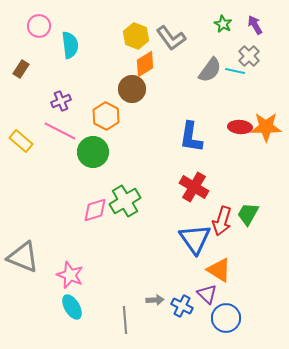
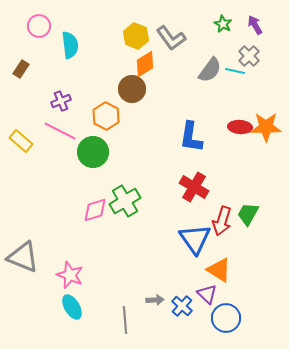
blue cross: rotated 15 degrees clockwise
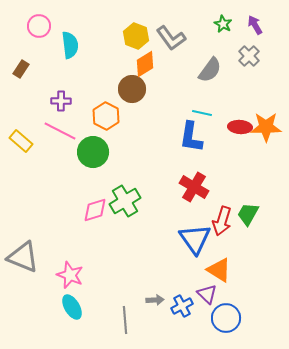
cyan line: moved 33 px left, 42 px down
purple cross: rotated 24 degrees clockwise
blue cross: rotated 20 degrees clockwise
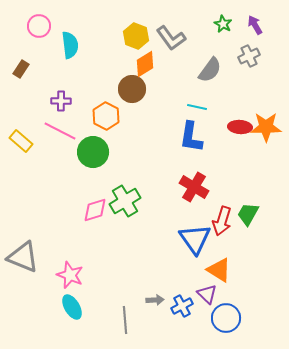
gray cross: rotated 20 degrees clockwise
cyan line: moved 5 px left, 6 px up
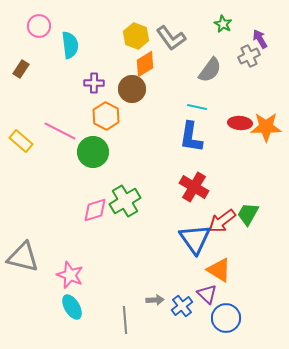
purple arrow: moved 5 px right, 14 px down
purple cross: moved 33 px right, 18 px up
red ellipse: moved 4 px up
red arrow: rotated 36 degrees clockwise
gray triangle: rotated 8 degrees counterclockwise
blue cross: rotated 10 degrees counterclockwise
